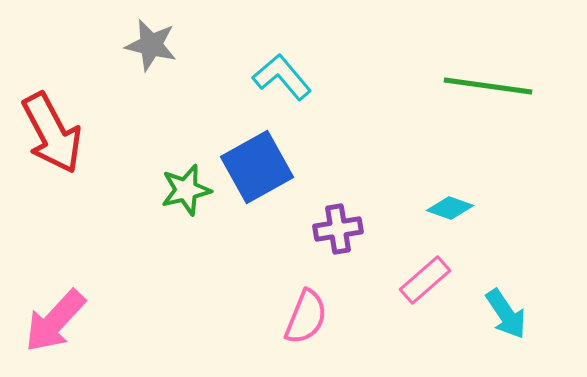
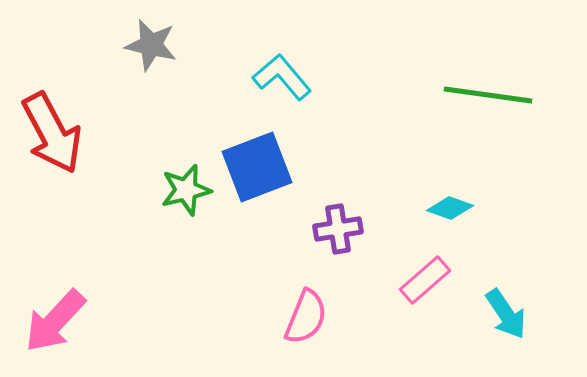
green line: moved 9 px down
blue square: rotated 8 degrees clockwise
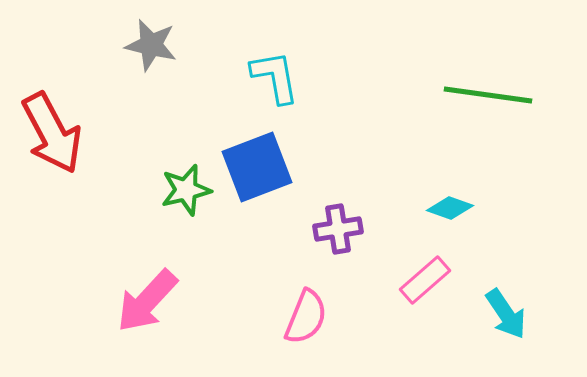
cyan L-shape: moved 7 px left; rotated 30 degrees clockwise
pink arrow: moved 92 px right, 20 px up
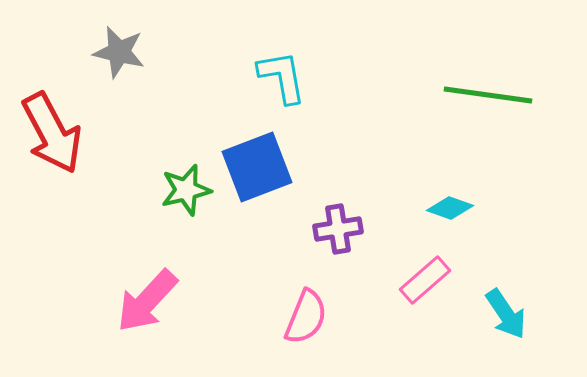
gray star: moved 32 px left, 7 px down
cyan L-shape: moved 7 px right
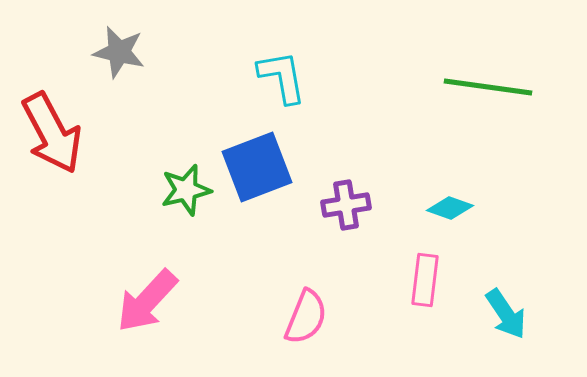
green line: moved 8 px up
purple cross: moved 8 px right, 24 px up
pink rectangle: rotated 42 degrees counterclockwise
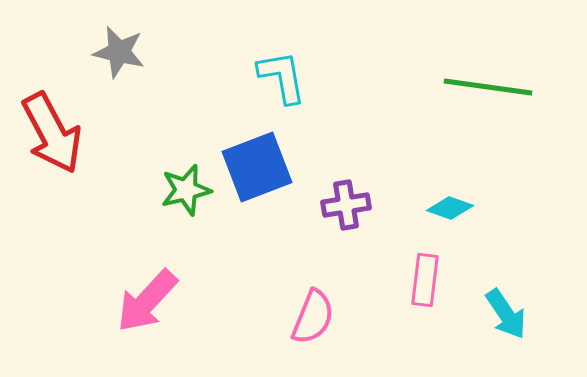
pink semicircle: moved 7 px right
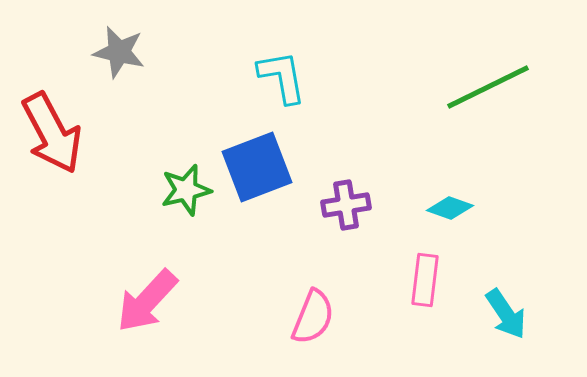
green line: rotated 34 degrees counterclockwise
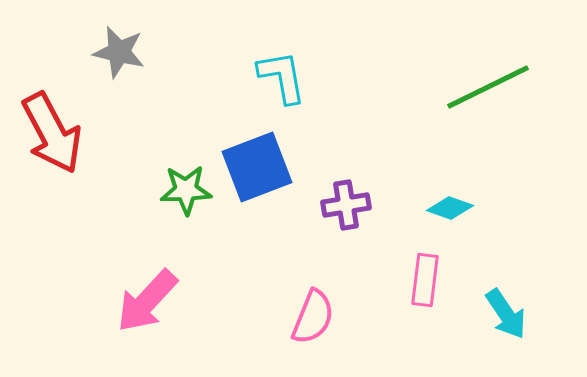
green star: rotated 12 degrees clockwise
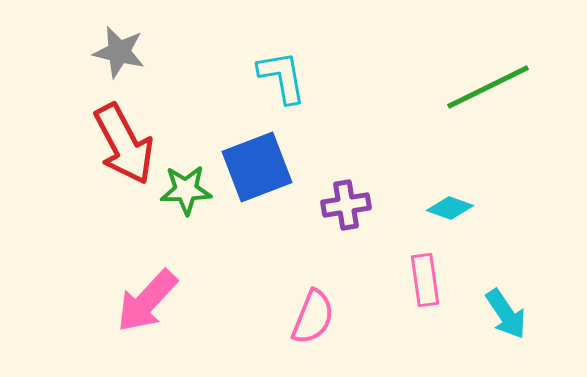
red arrow: moved 72 px right, 11 px down
pink rectangle: rotated 15 degrees counterclockwise
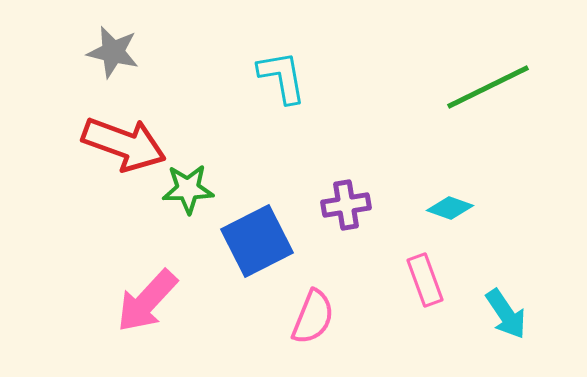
gray star: moved 6 px left
red arrow: rotated 42 degrees counterclockwise
blue square: moved 74 px down; rotated 6 degrees counterclockwise
green star: moved 2 px right, 1 px up
pink rectangle: rotated 12 degrees counterclockwise
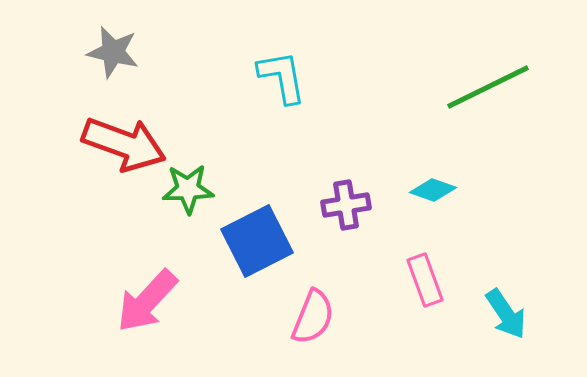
cyan diamond: moved 17 px left, 18 px up
